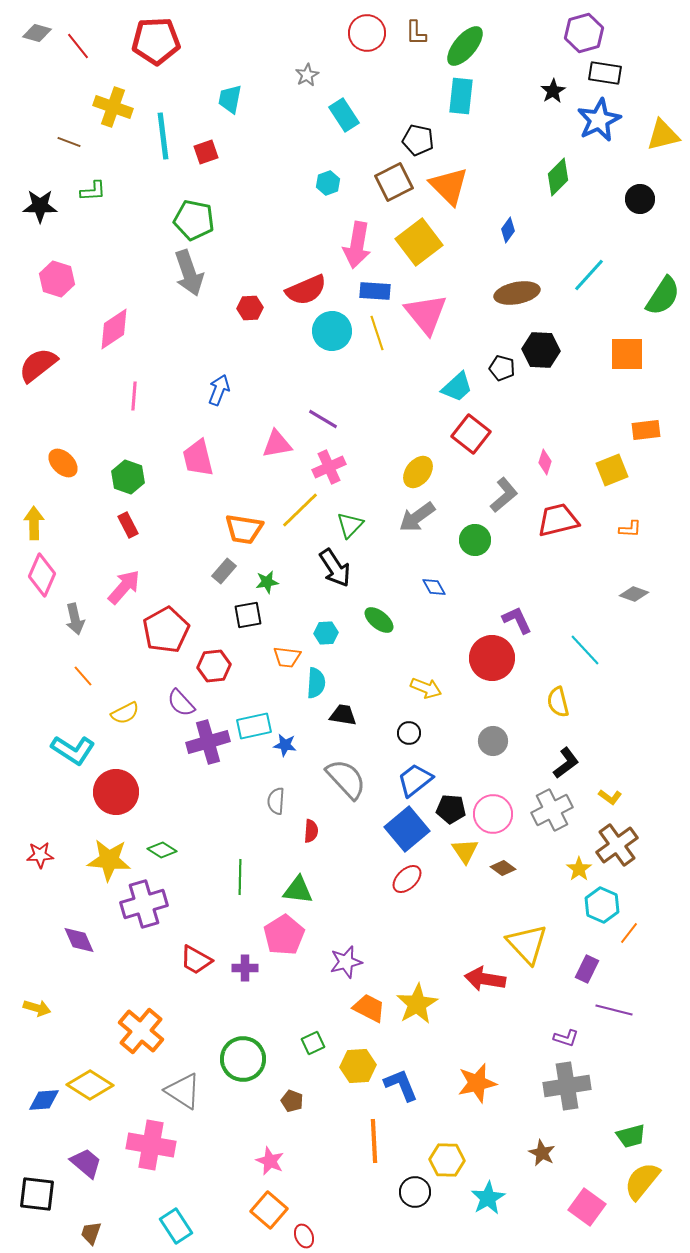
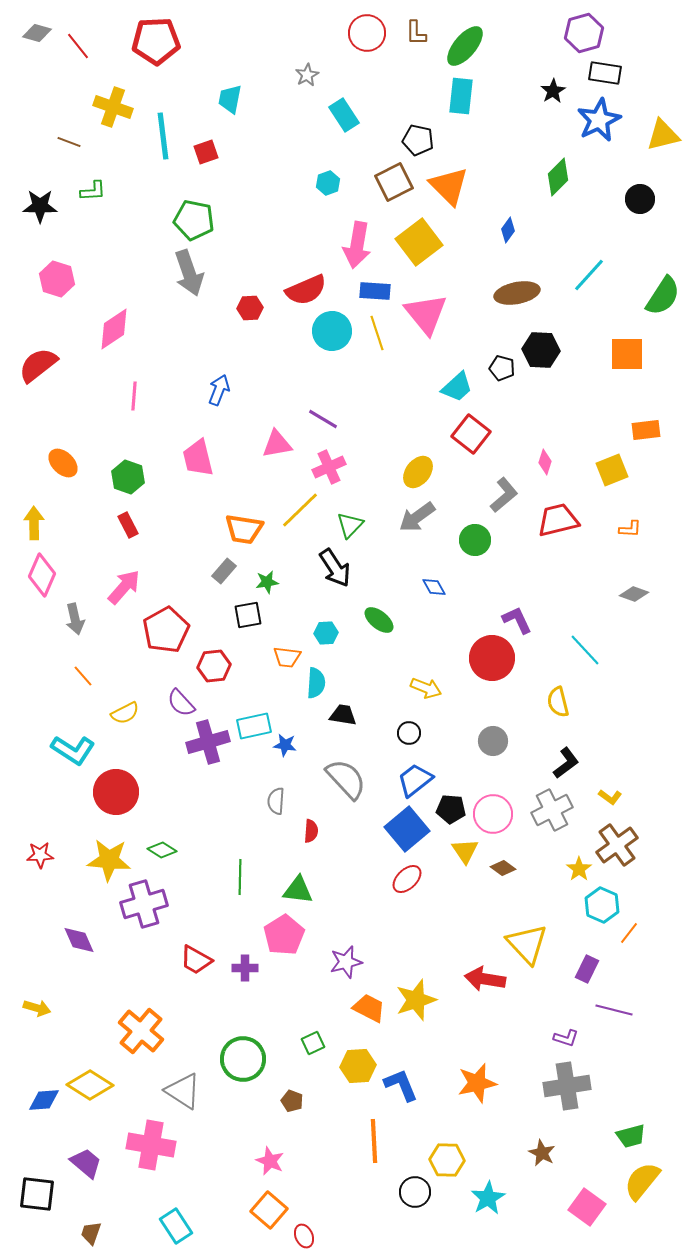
yellow star at (417, 1004): moved 1 px left, 4 px up; rotated 12 degrees clockwise
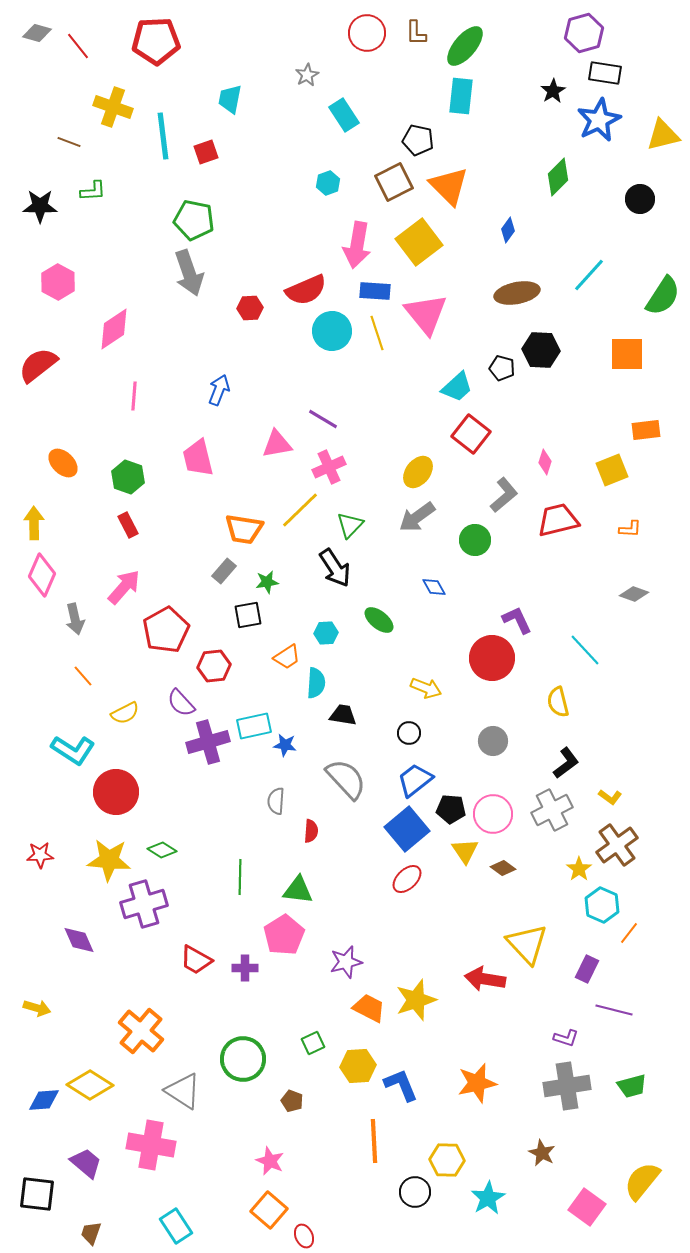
pink hexagon at (57, 279): moved 1 px right, 3 px down; rotated 12 degrees clockwise
orange trapezoid at (287, 657): rotated 40 degrees counterclockwise
green trapezoid at (631, 1136): moved 1 px right, 50 px up
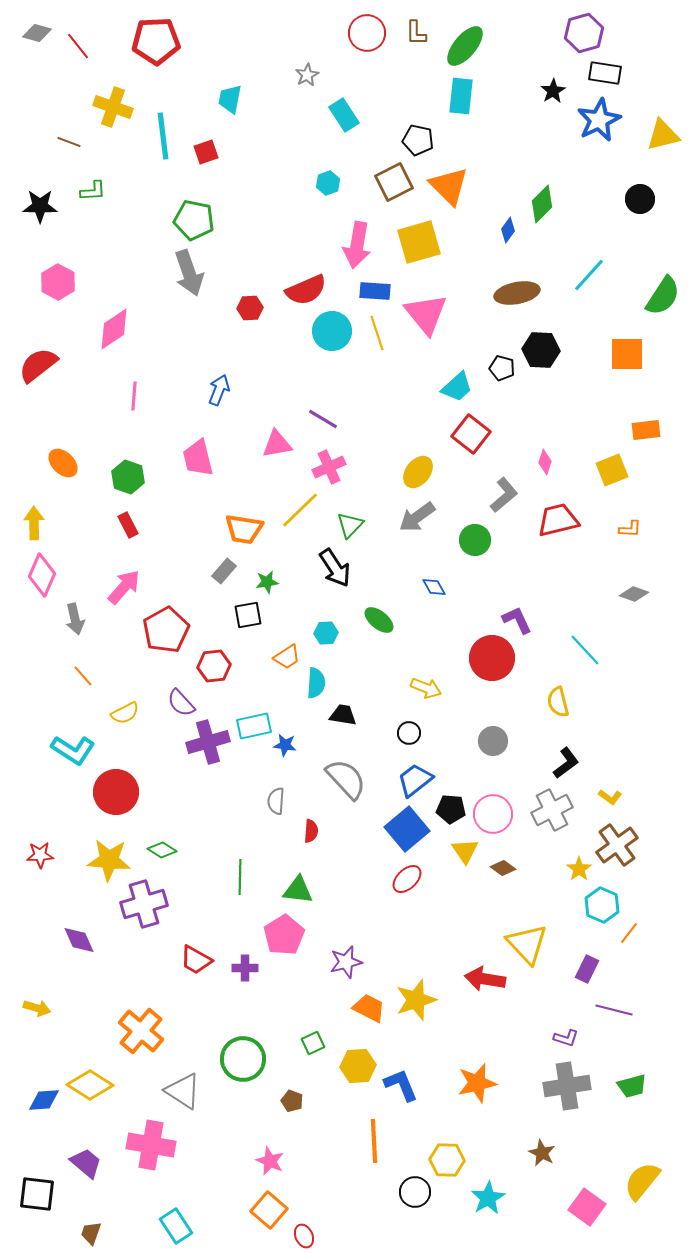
green diamond at (558, 177): moved 16 px left, 27 px down
yellow square at (419, 242): rotated 21 degrees clockwise
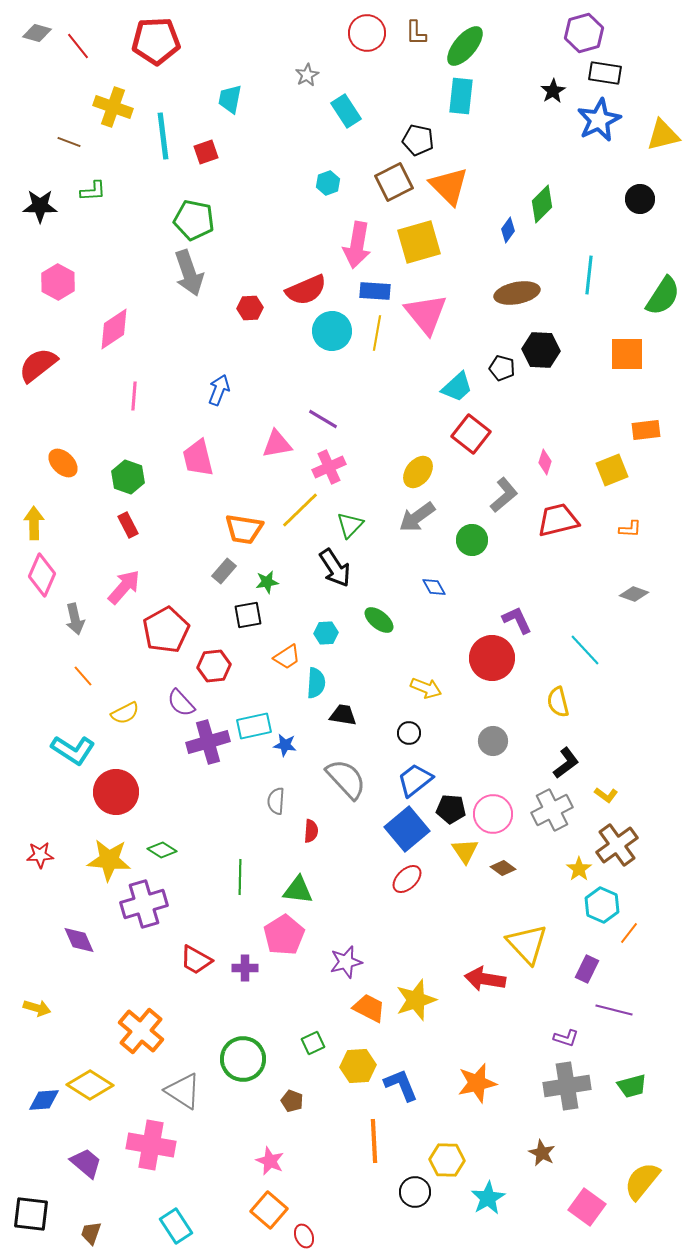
cyan rectangle at (344, 115): moved 2 px right, 4 px up
cyan line at (589, 275): rotated 36 degrees counterclockwise
yellow line at (377, 333): rotated 28 degrees clockwise
green circle at (475, 540): moved 3 px left
yellow L-shape at (610, 797): moved 4 px left, 2 px up
black square at (37, 1194): moved 6 px left, 20 px down
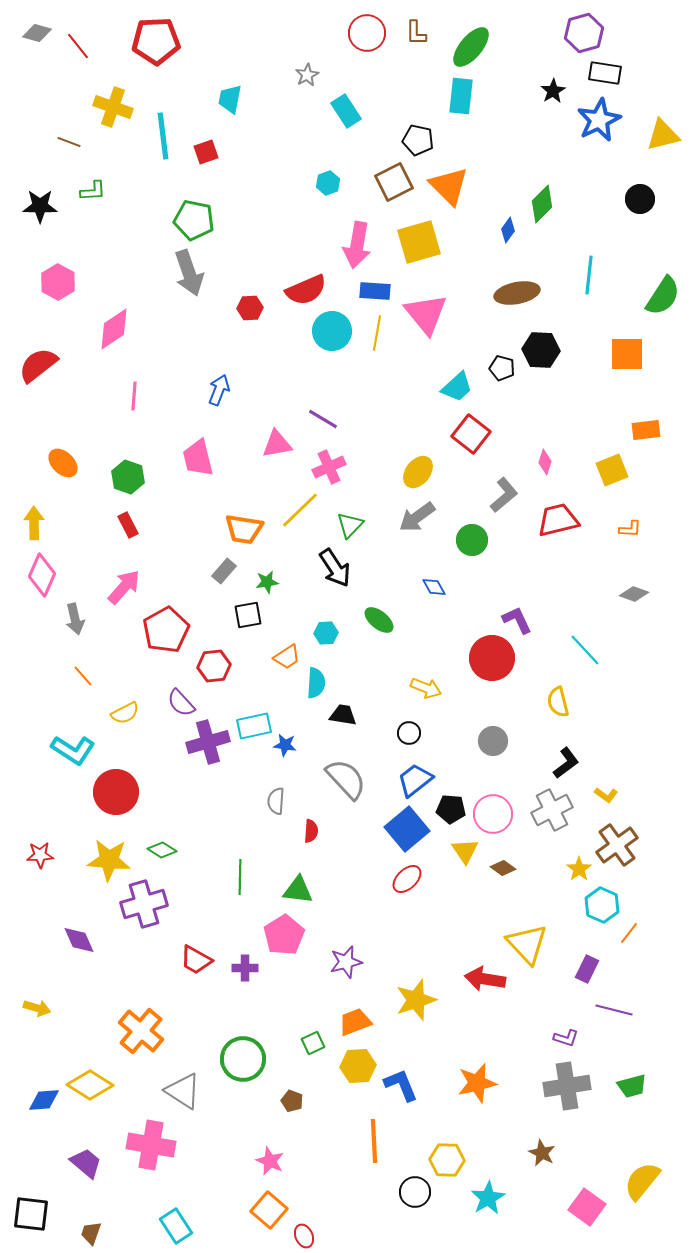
green ellipse at (465, 46): moved 6 px right, 1 px down
orange trapezoid at (369, 1008): moved 14 px left, 14 px down; rotated 48 degrees counterclockwise
